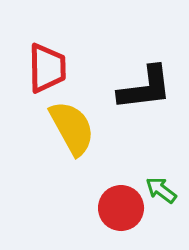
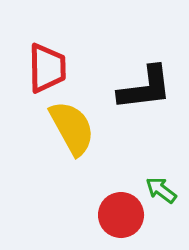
red circle: moved 7 px down
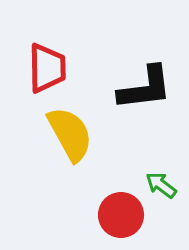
yellow semicircle: moved 2 px left, 6 px down
green arrow: moved 5 px up
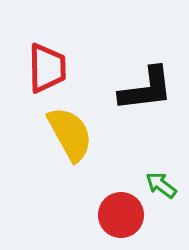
black L-shape: moved 1 px right, 1 px down
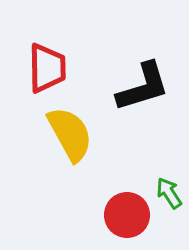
black L-shape: moved 3 px left, 2 px up; rotated 10 degrees counterclockwise
green arrow: moved 8 px right, 8 px down; rotated 20 degrees clockwise
red circle: moved 6 px right
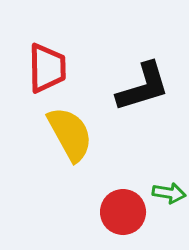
green arrow: rotated 132 degrees clockwise
red circle: moved 4 px left, 3 px up
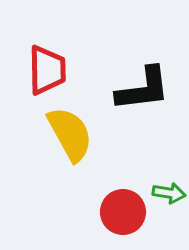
red trapezoid: moved 2 px down
black L-shape: moved 2 px down; rotated 10 degrees clockwise
